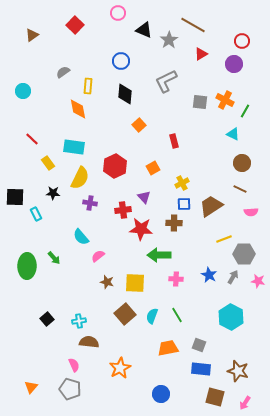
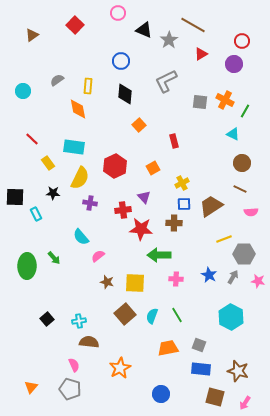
gray semicircle at (63, 72): moved 6 px left, 8 px down
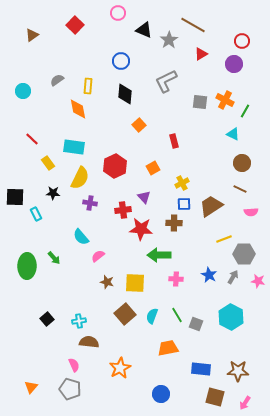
gray square at (199, 345): moved 3 px left, 21 px up
brown star at (238, 371): rotated 15 degrees counterclockwise
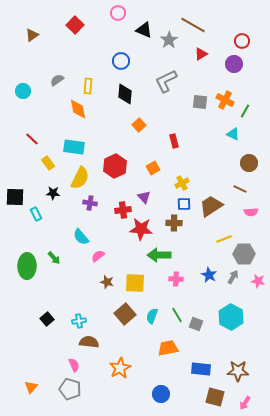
brown circle at (242, 163): moved 7 px right
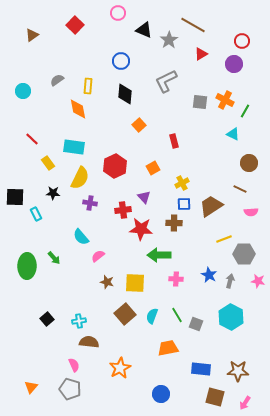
gray arrow at (233, 277): moved 3 px left, 4 px down; rotated 16 degrees counterclockwise
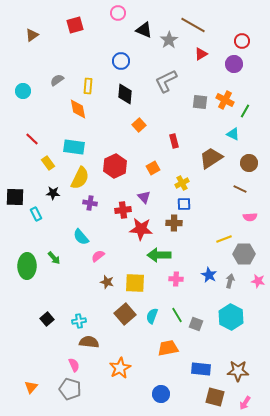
red square at (75, 25): rotated 30 degrees clockwise
brown trapezoid at (211, 206): moved 48 px up
pink semicircle at (251, 212): moved 1 px left, 5 px down
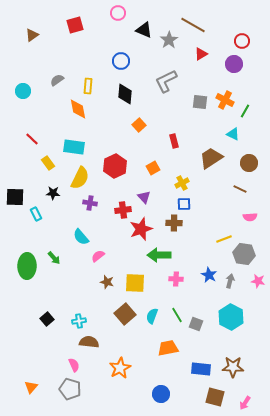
red star at (141, 229): rotated 25 degrees counterclockwise
gray hexagon at (244, 254): rotated 10 degrees clockwise
brown star at (238, 371): moved 5 px left, 4 px up
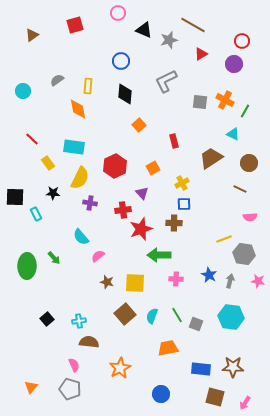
gray star at (169, 40): rotated 18 degrees clockwise
purple triangle at (144, 197): moved 2 px left, 4 px up
cyan hexagon at (231, 317): rotated 20 degrees counterclockwise
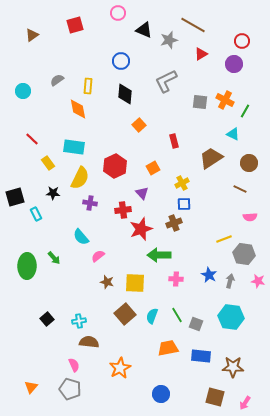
black square at (15, 197): rotated 18 degrees counterclockwise
brown cross at (174, 223): rotated 21 degrees counterclockwise
blue rectangle at (201, 369): moved 13 px up
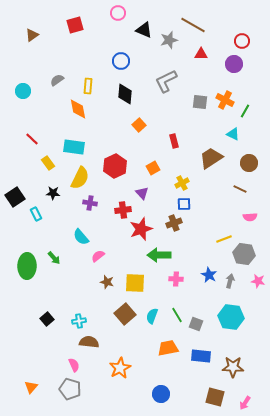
red triangle at (201, 54): rotated 32 degrees clockwise
black square at (15, 197): rotated 18 degrees counterclockwise
